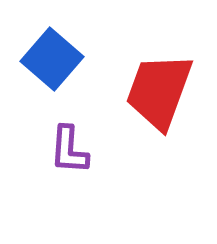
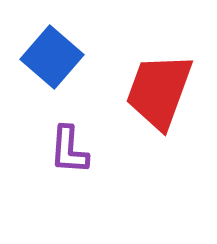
blue square: moved 2 px up
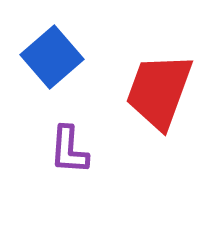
blue square: rotated 8 degrees clockwise
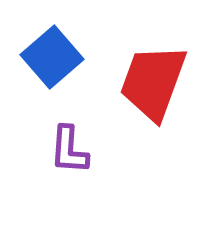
red trapezoid: moved 6 px left, 9 px up
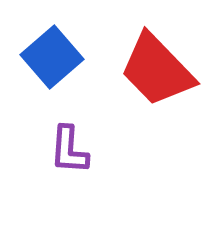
red trapezoid: moved 4 px right, 12 px up; rotated 64 degrees counterclockwise
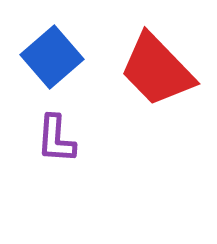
purple L-shape: moved 13 px left, 11 px up
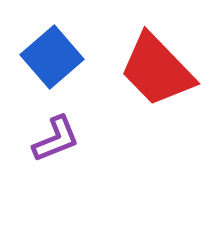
purple L-shape: rotated 116 degrees counterclockwise
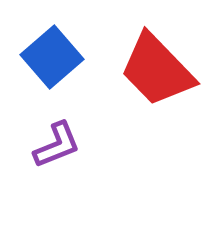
purple L-shape: moved 1 px right, 6 px down
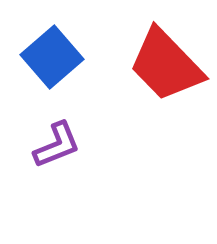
red trapezoid: moved 9 px right, 5 px up
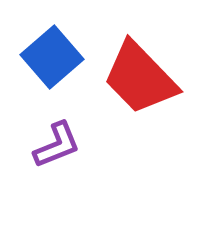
red trapezoid: moved 26 px left, 13 px down
